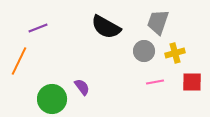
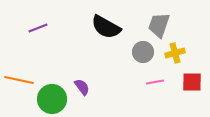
gray trapezoid: moved 1 px right, 3 px down
gray circle: moved 1 px left, 1 px down
orange line: moved 19 px down; rotated 76 degrees clockwise
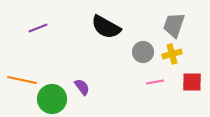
gray trapezoid: moved 15 px right
yellow cross: moved 3 px left, 1 px down
orange line: moved 3 px right
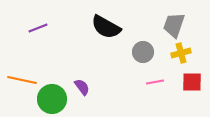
yellow cross: moved 9 px right, 1 px up
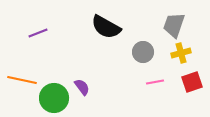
purple line: moved 5 px down
red square: rotated 20 degrees counterclockwise
green circle: moved 2 px right, 1 px up
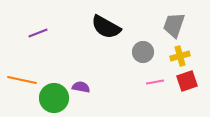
yellow cross: moved 1 px left, 3 px down
red square: moved 5 px left, 1 px up
purple semicircle: moved 1 px left; rotated 42 degrees counterclockwise
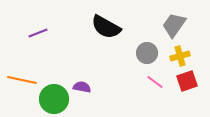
gray trapezoid: rotated 16 degrees clockwise
gray circle: moved 4 px right, 1 px down
pink line: rotated 48 degrees clockwise
purple semicircle: moved 1 px right
green circle: moved 1 px down
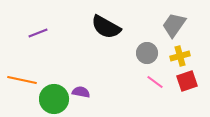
purple semicircle: moved 1 px left, 5 px down
